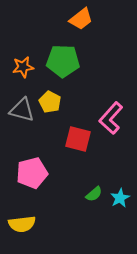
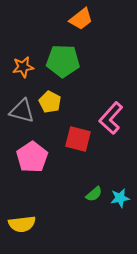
gray triangle: moved 1 px down
pink pentagon: moved 16 px up; rotated 20 degrees counterclockwise
cyan star: rotated 18 degrees clockwise
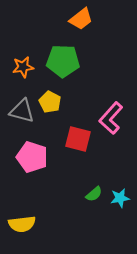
pink pentagon: rotated 20 degrees counterclockwise
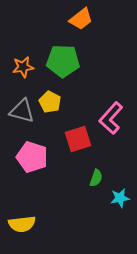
red square: rotated 32 degrees counterclockwise
green semicircle: moved 2 px right, 16 px up; rotated 30 degrees counterclockwise
